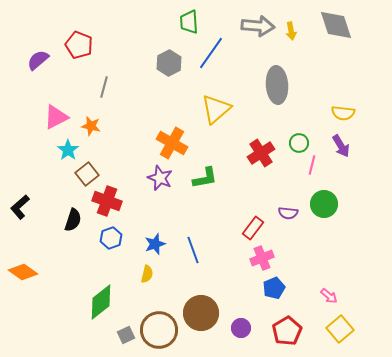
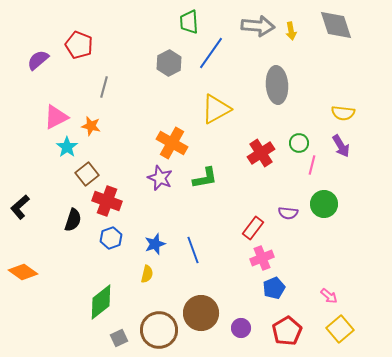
yellow triangle at (216, 109): rotated 12 degrees clockwise
cyan star at (68, 150): moved 1 px left, 3 px up
gray square at (126, 335): moved 7 px left, 3 px down
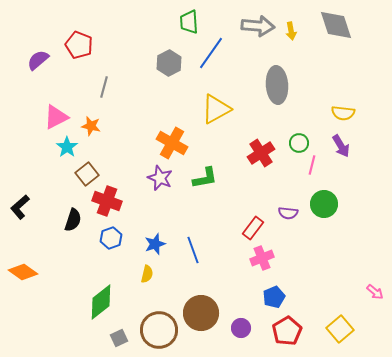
blue pentagon at (274, 288): moved 9 px down
pink arrow at (329, 296): moved 46 px right, 4 px up
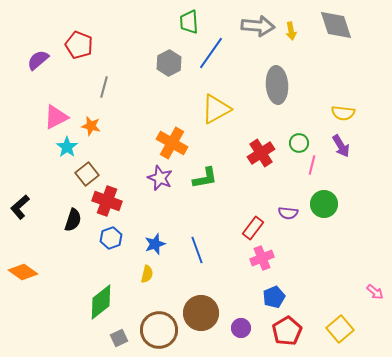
blue line at (193, 250): moved 4 px right
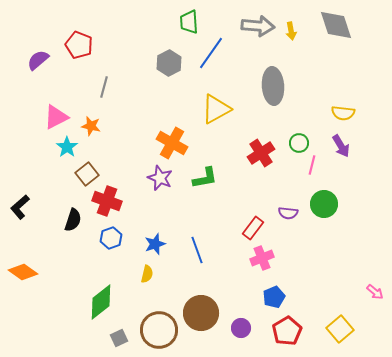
gray ellipse at (277, 85): moved 4 px left, 1 px down
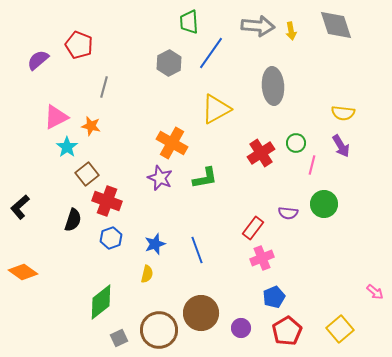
green circle at (299, 143): moved 3 px left
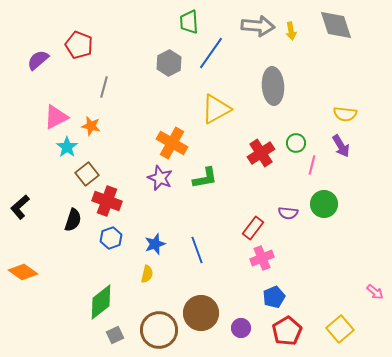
yellow semicircle at (343, 113): moved 2 px right, 1 px down
gray square at (119, 338): moved 4 px left, 3 px up
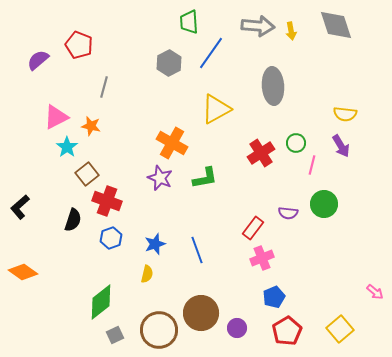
purple circle at (241, 328): moved 4 px left
